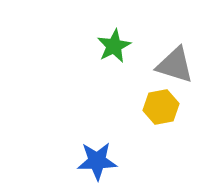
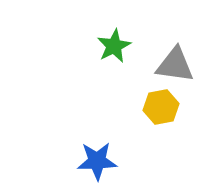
gray triangle: rotated 9 degrees counterclockwise
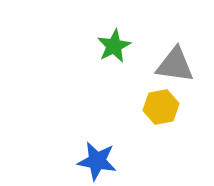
blue star: rotated 12 degrees clockwise
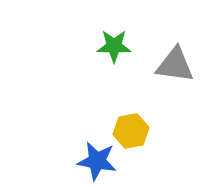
green star: rotated 28 degrees clockwise
yellow hexagon: moved 30 px left, 24 px down
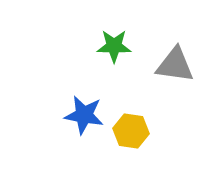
yellow hexagon: rotated 20 degrees clockwise
blue star: moved 13 px left, 46 px up
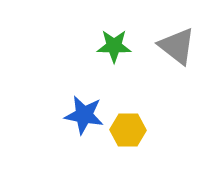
gray triangle: moved 2 px right, 19 px up; rotated 30 degrees clockwise
yellow hexagon: moved 3 px left, 1 px up; rotated 8 degrees counterclockwise
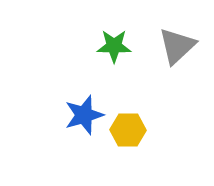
gray triangle: rotated 39 degrees clockwise
blue star: rotated 27 degrees counterclockwise
